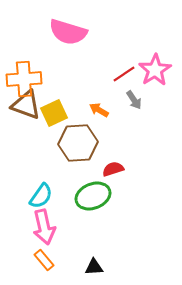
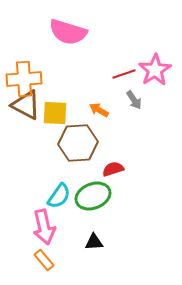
red line: rotated 15 degrees clockwise
brown triangle: rotated 8 degrees clockwise
yellow square: moved 1 px right; rotated 28 degrees clockwise
cyan semicircle: moved 18 px right
black triangle: moved 25 px up
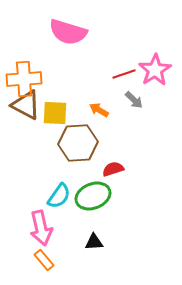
gray arrow: rotated 12 degrees counterclockwise
pink arrow: moved 3 px left, 1 px down
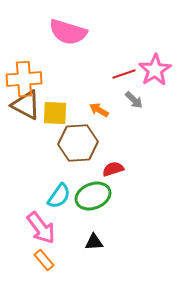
pink arrow: rotated 24 degrees counterclockwise
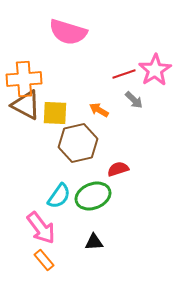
brown hexagon: rotated 9 degrees counterclockwise
red semicircle: moved 5 px right
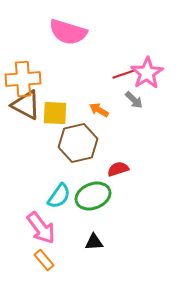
pink star: moved 8 px left, 3 px down
orange cross: moved 1 px left
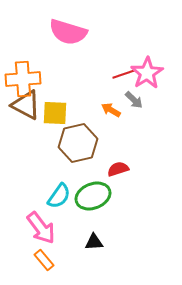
orange arrow: moved 12 px right
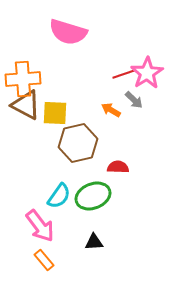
red semicircle: moved 2 px up; rotated 20 degrees clockwise
pink arrow: moved 1 px left, 2 px up
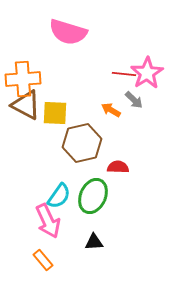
red line: rotated 25 degrees clockwise
brown hexagon: moved 4 px right
green ellipse: rotated 44 degrees counterclockwise
pink arrow: moved 8 px right, 5 px up; rotated 12 degrees clockwise
orange rectangle: moved 1 px left
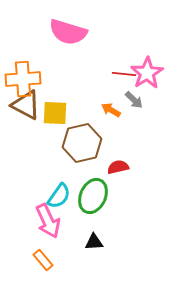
red semicircle: rotated 15 degrees counterclockwise
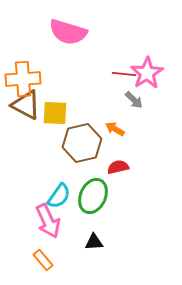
orange arrow: moved 4 px right, 19 px down
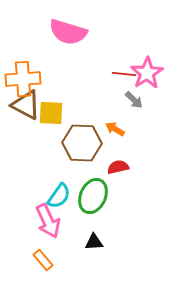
yellow square: moved 4 px left
brown hexagon: rotated 15 degrees clockwise
